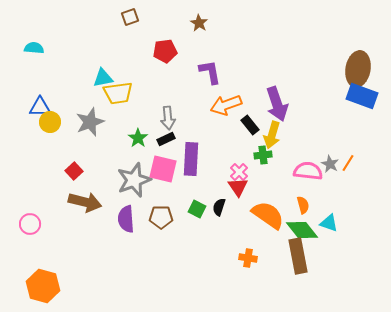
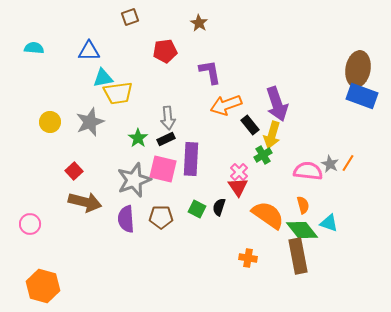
blue triangle at (40, 107): moved 49 px right, 56 px up
green cross at (263, 155): rotated 24 degrees counterclockwise
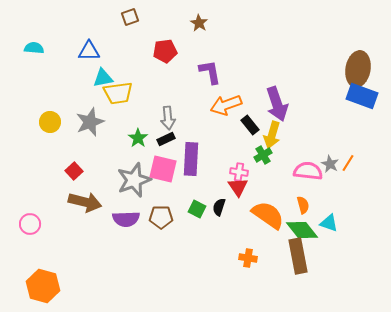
pink cross at (239, 172): rotated 36 degrees counterclockwise
purple semicircle at (126, 219): rotated 88 degrees counterclockwise
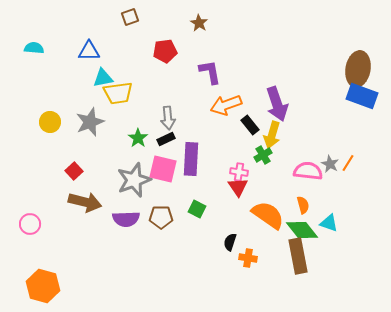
black semicircle at (219, 207): moved 11 px right, 35 px down
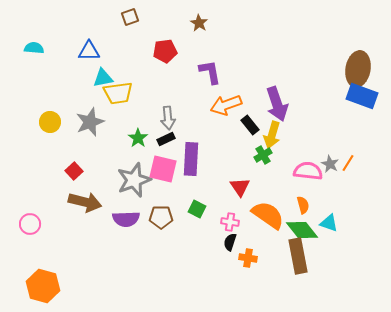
pink cross at (239, 172): moved 9 px left, 50 px down
red triangle at (238, 187): moved 2 px right
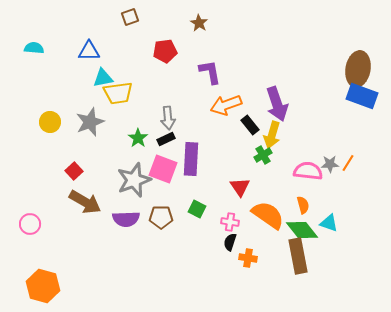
gray star at (330, 164): rotated 30 degrees counterclockwise
pink square at (163, 169): rotated 8 degrees clockwise
brown arrow at (85, 202): rotated 16 degrees clockwise
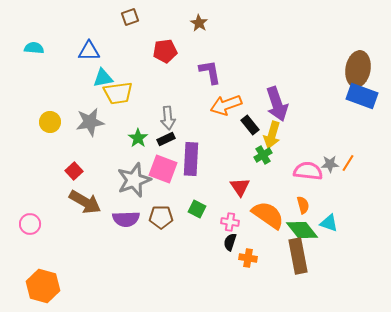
gray star at (90, 122): rotated 12 degrees clockwise
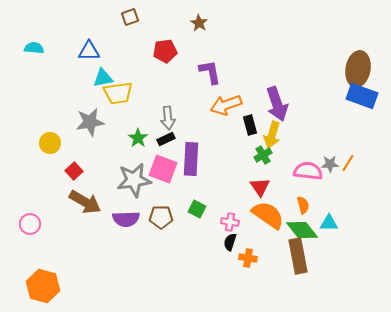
yellow circle at (50, 122): moved 21 px down
black rectangle at (250, 125): rotated 24 degrees clockwise
gray star at (134, 180): rotated 12 degrees clockwise
red triangle at (240, 187): moved 20 px right
cyan triangle at (329, 223): rotated 18 degrees counterclockwise
